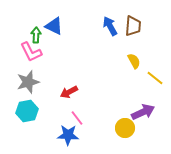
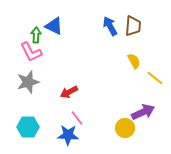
cyan hexagon: moved 1 px right, 16 px down; rotated 10 degrees clockwise
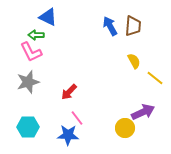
blue triangle: moved 6 px left, 9 px up
green arrow: rotated 91 degrees counterclockwise
red arrow: rotated 18 degrees counterclockwise
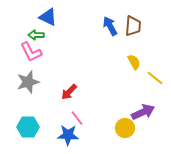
yellow semicircle: moved 1 px down
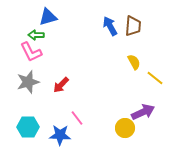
blue triangle: rotated 42 degrees counterclockwise
red arrow: moved 8 px left, 7 px up
blue star: moved 8 px left
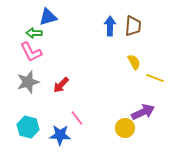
blue arrow: rotated 30 degrees clockwise
green arrow: moved 2 px left, 2 px up
yellow line: rotated 18 degrees counterclockwise
cyan hexagon: rotated 15 degrees clockwise
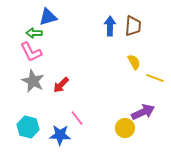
gray star: moved 5 px right, 1 px up; rotated 30 degrees counterclockwise
